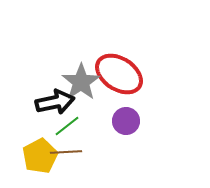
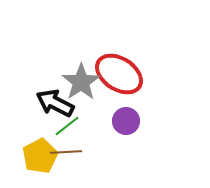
black arrow: moved 1 px down; rotated 141 degrees counterclockwise
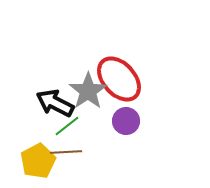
red ellipse: moved 5 px down; rotated 15 degrees clockwise
gray star: moved 7 px right, 9 px down
yellow pentagon: moved 2 px left, 5 px down
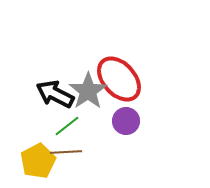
black arrow: moved 9 px up
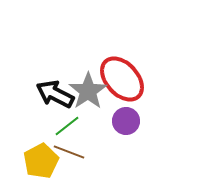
red ellipse: moved 3 px right
brown line: moved 3 px right; rotated 24 degrees clockwise
yellow pentagon: moved 3 px right
